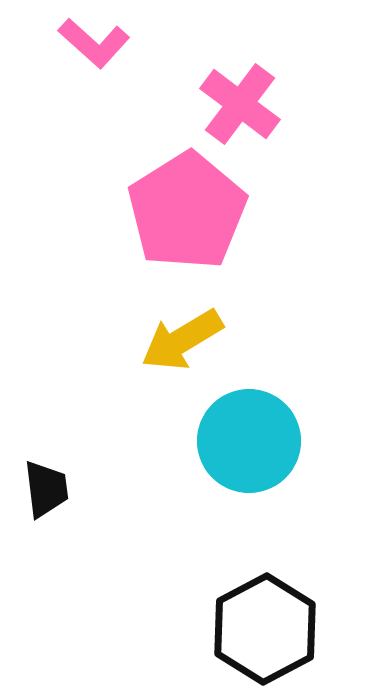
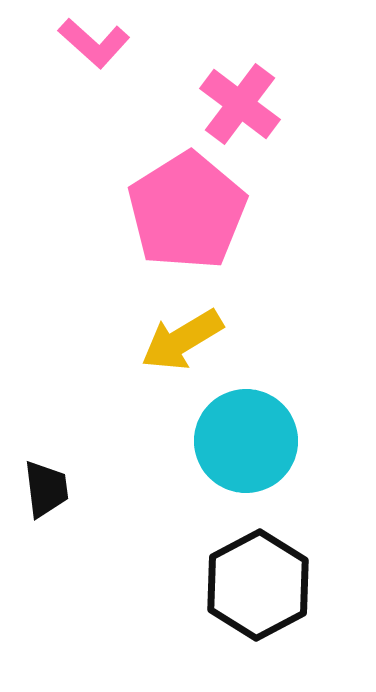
cyan circle: moved 3 px left
black hexagon: moved 7 px left, 44 px up
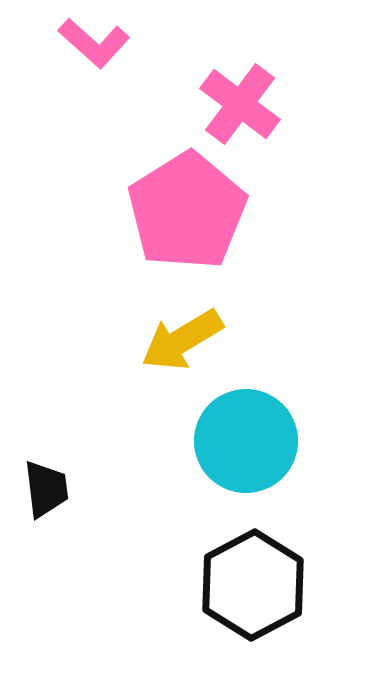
black hexagon: moved 5 px left
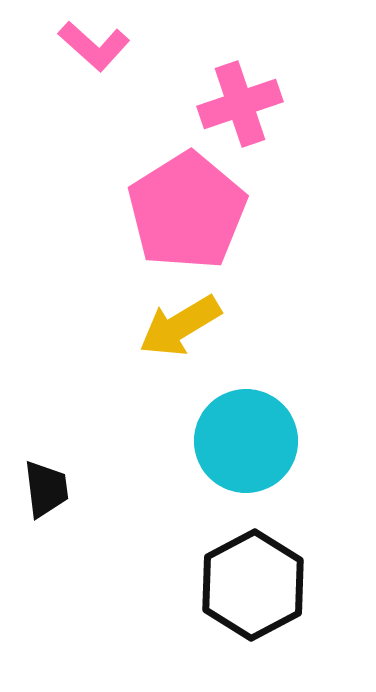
pink L-shape: moved 3 px down
pink cross: rotated 34 degrees clockwise
yellow arrow: moved 2 px left, 14 px up
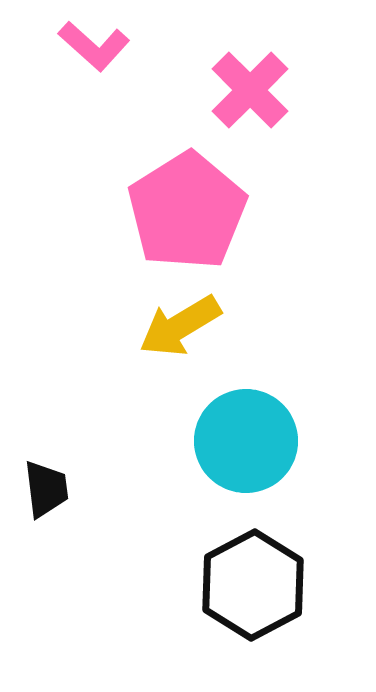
pink cross: moved 10 px right, 14 px up; rotated 26 degrees counterclockwise
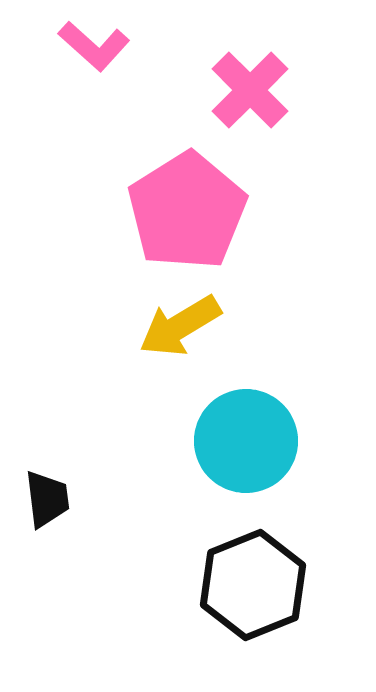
black trapezoid: moved 1 px right, 10 px down
black hexagon: rotated 6 degrees clockwise
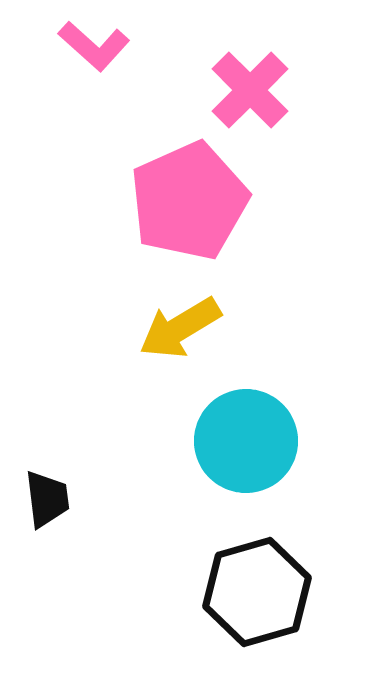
pink pentagon: moved 2 px right, 10 px up; rotated 8 degrees clockwise
yellow arrow: moved 2 px down
black hexagon: moved 4 px right, 7 px down; rotated 6 degrees clockwise
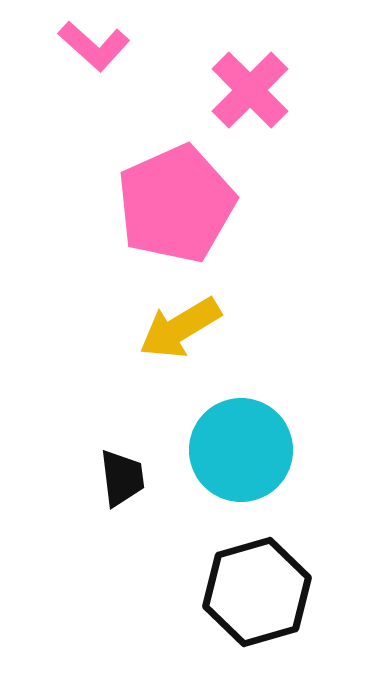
pink pentagon: moved 13 px left, 3 px down
cyan circle: moved 5 px left, 9 px down
black trapezoid: moved 75 px right, 21 px up
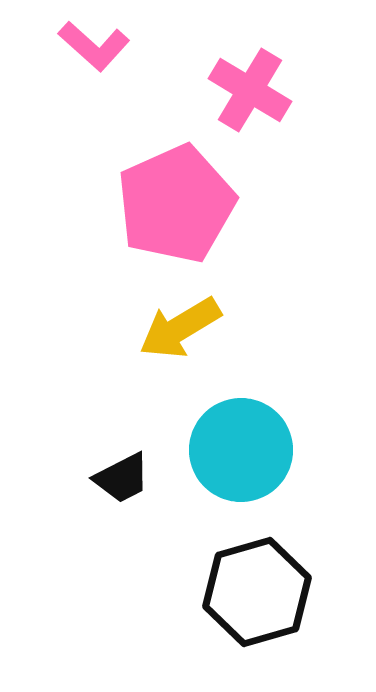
pink cross: rotated 14 degrees counterclockwise
black trapezoid: rotated 70 degrees clockwise
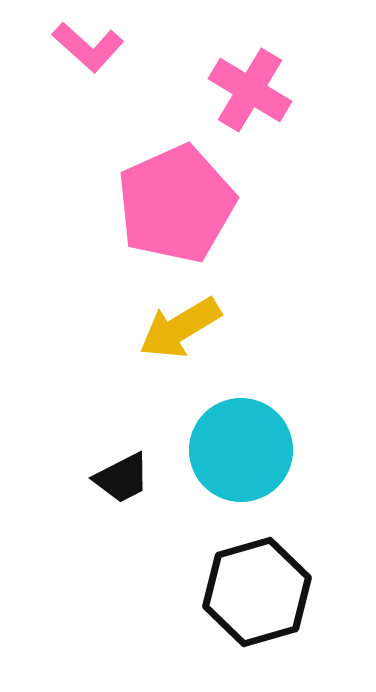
pink L-shape: moved 6 px left, 1 px down
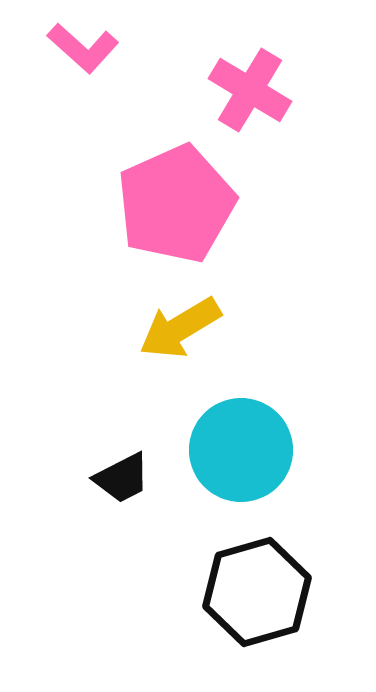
pink L-shape: moved 5 px left, 1 px down
